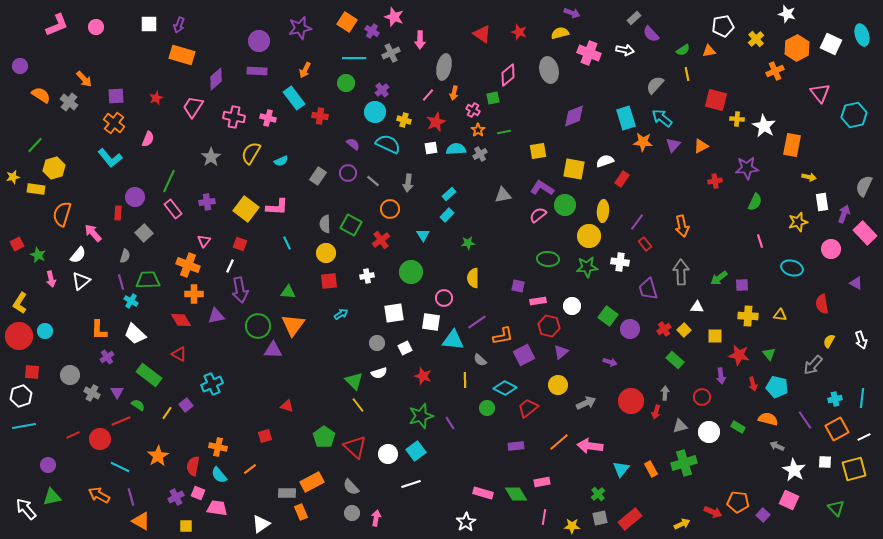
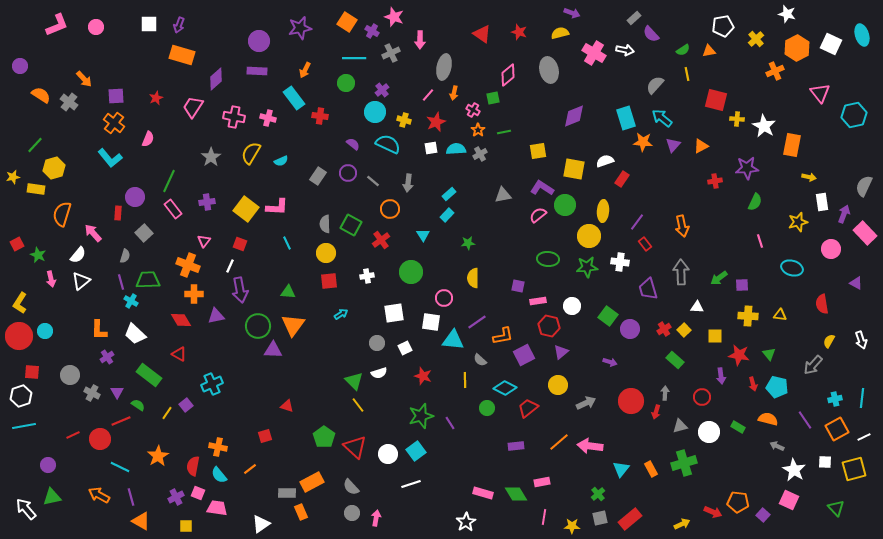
pink cross at (589, 53): moved 5 px right; rotated 10 degrees clockwise
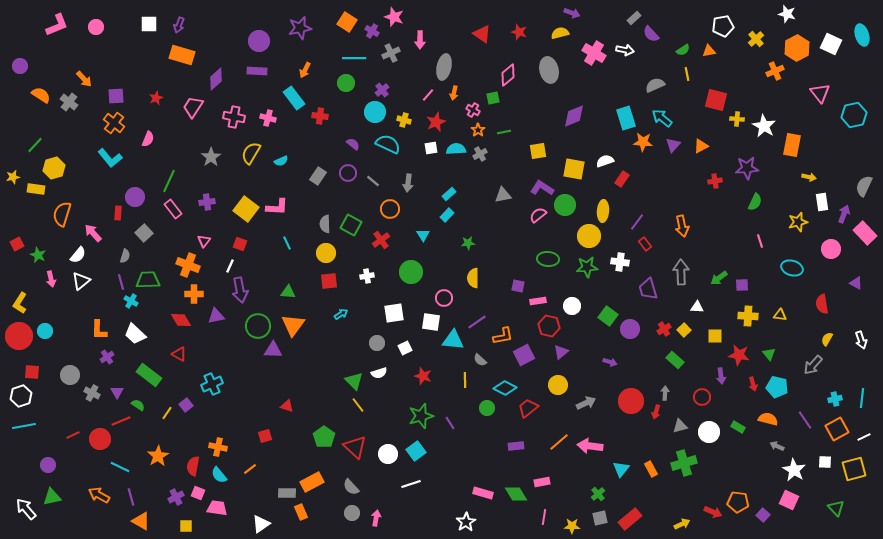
gray semicircle at (655, 85): rotated 24 degrees clockwise
yellow semicircle at (829, 341): moved 2 px left, 2 px up
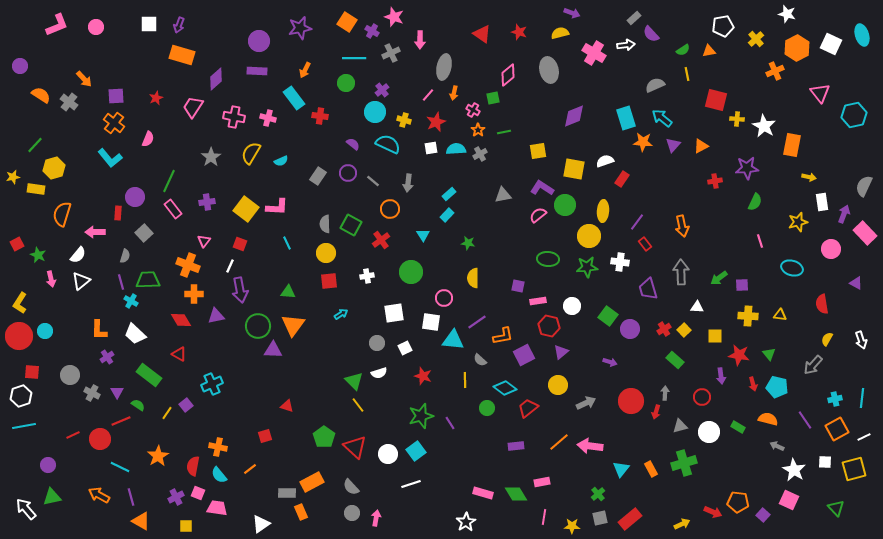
white arrow at (625, 50): moved 1 px right, 5 px up; rotated 18 degrees counterclockwise
pink arrow at (93, 233): moved 2 px right, 1 px up; rotated 48 degrees counterclockwise
green star at (468, 243): rotated 16 degrees clockwise
cyan diamond at (505, 388): rotated 10 degrees clockwise
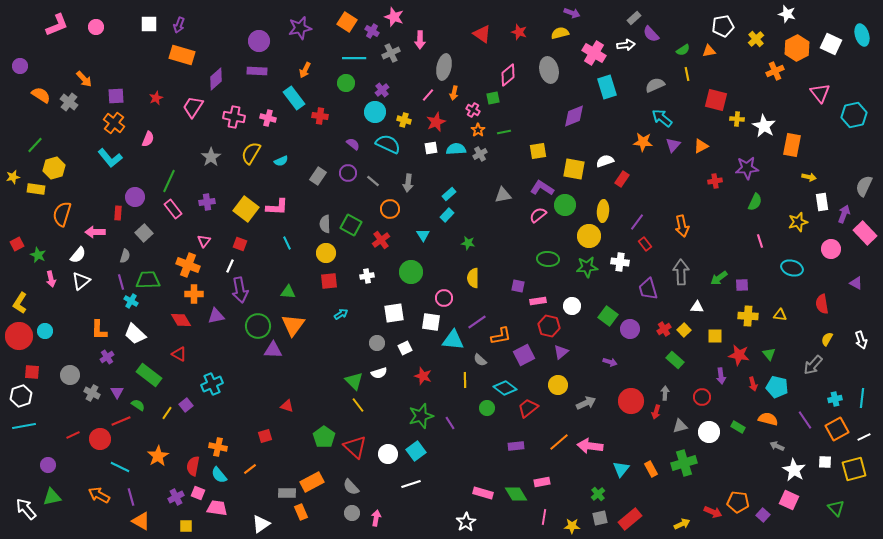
cyan rectangle at (626, 118): moved 19 px left, 31 px up
orange L-shape at (503, 336): moved 2 px left
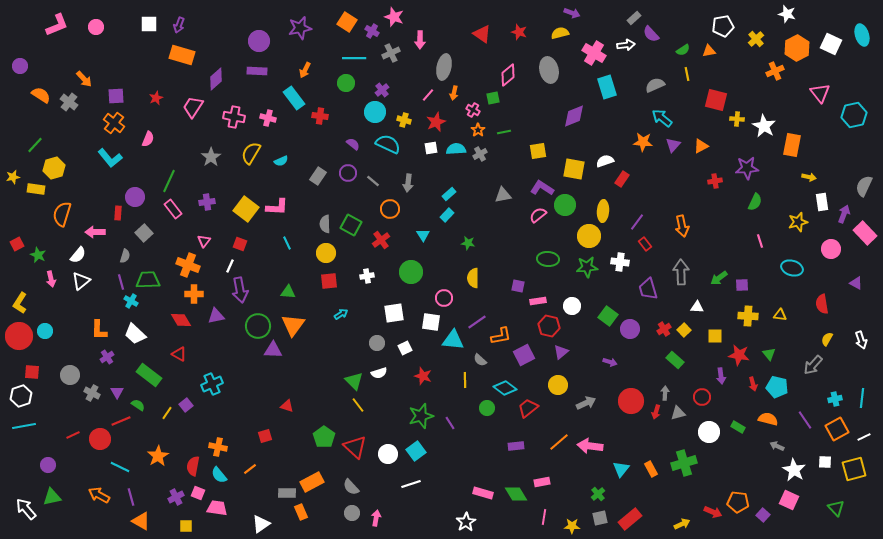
gray triangle at (680, 426): moved 2 px left, 13 px up
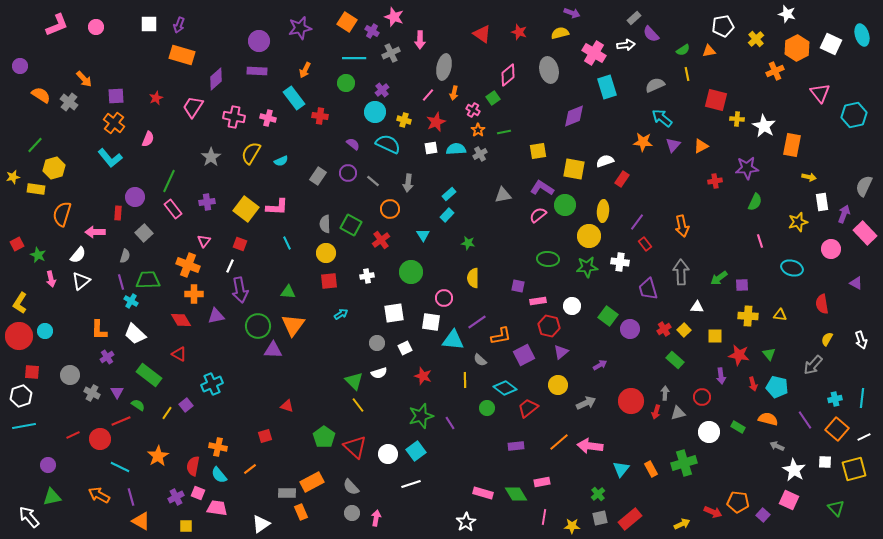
green square at (493, 98): rotated 24 degrees counterclockwise
purple arrow at (610, 362): moved 10 px left, 3 px down; rotated 48 degrees counterclockwise
orange square at (837, 429): rotated 20 degrees counterclockwise
white arrow at (26, 509): moved 3 px right, 8 px down
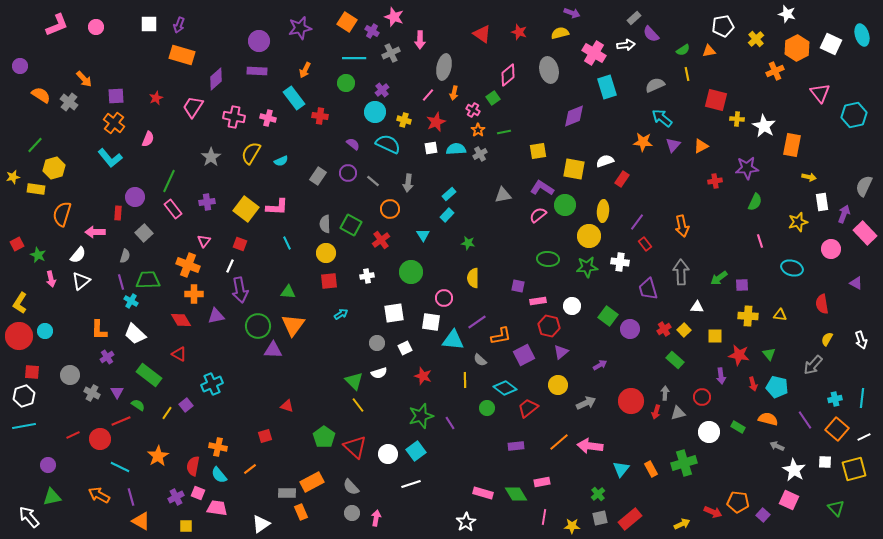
white hexagon at (21, 396): moved 3 px right
